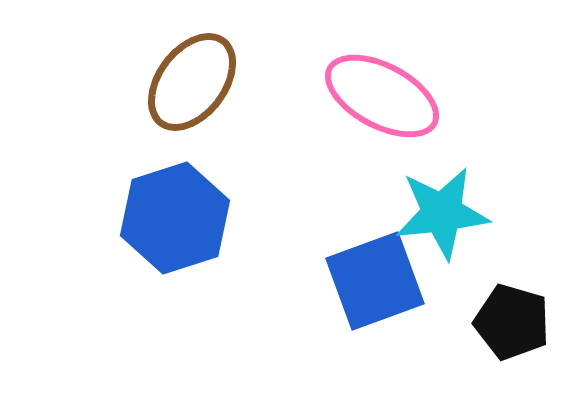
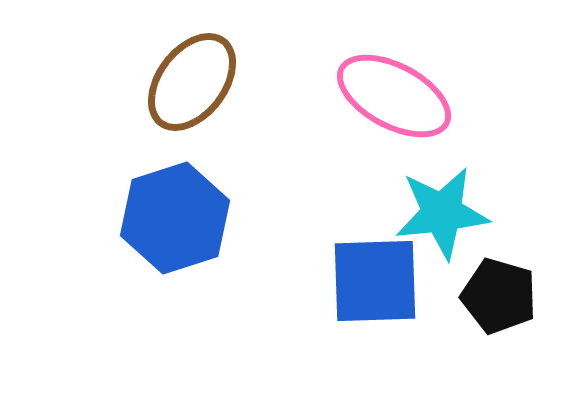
pink ellipse: moved 12 px right
blue square: rotated 18 degrees clockwise
black pentagon: moved 13 px left, 26 px up
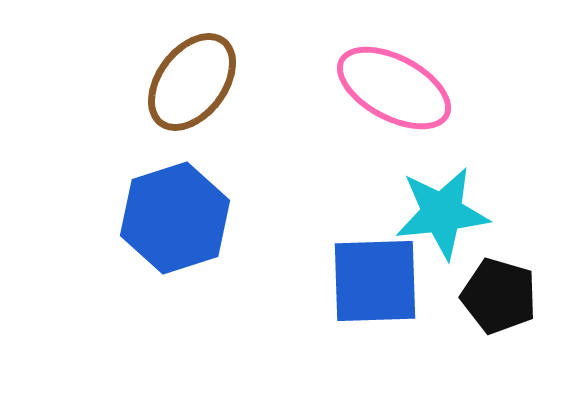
pink ellipse: moved 8 px up
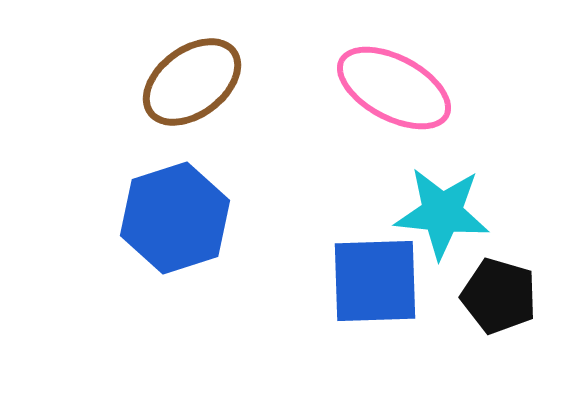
brown ellipse: rotated 16 degrees clockwise
cyan star: rotated 12 degrees clockwise
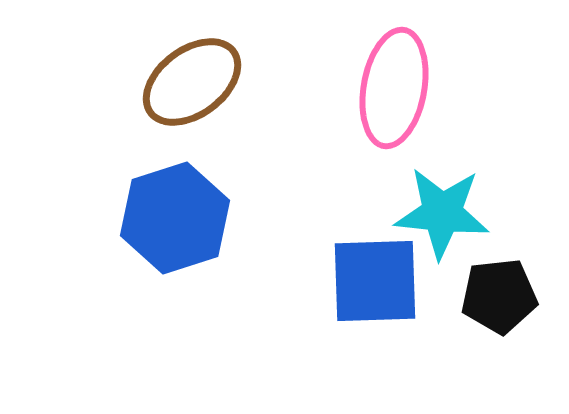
pink ellipse: rotated 72 degrees clockwise
black pentagon: rotated 22 degrees counterclockwise
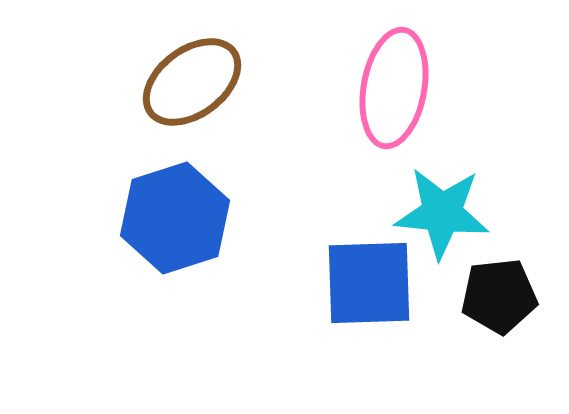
blue square: moved 6 px left, 2 px down
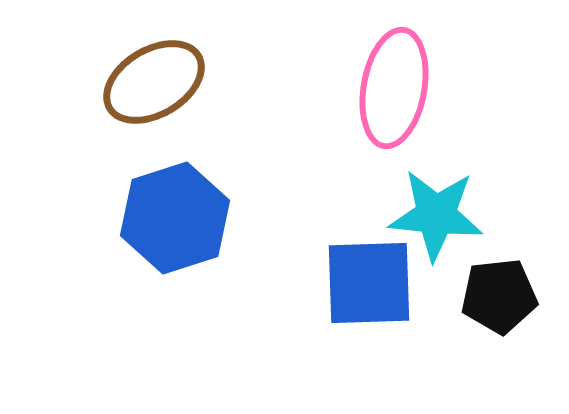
brown ellipse: moved 38 px left; rotated 6 degrees clockwise
cyan star: moved 6 px left, 2 px down
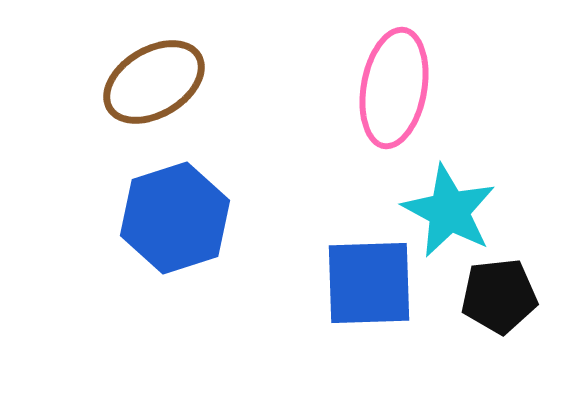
cyan star: moved 13 px right, 4 px up; rotated 22 degrees clockwise
